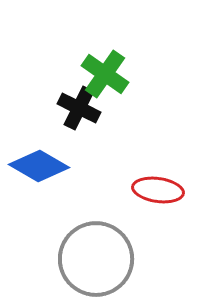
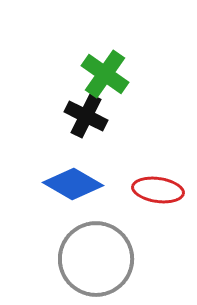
black cross: moved 7 px right, 8 px down
blue diamond: moved 34 px right, 18 px down
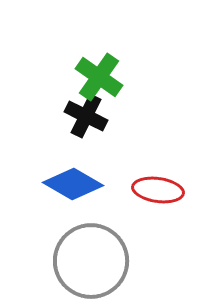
green cross: moved 6 px left, 3 px down
gray circle: moved 5 px left, 2 px down
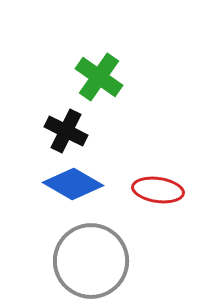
black cross: moved 20 px left, 15 px down
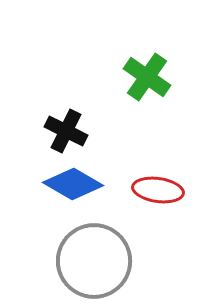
green cross: moved 48 px right
gray circle: moved 3 px right
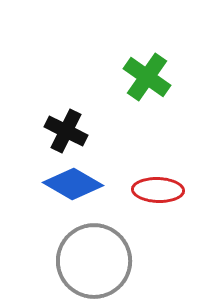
red ellipse: rotated 6 degrees counterclockwise
